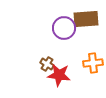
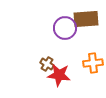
purple circle: moved 1 px right
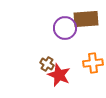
red star: rotated 15 degrees clockwise
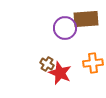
red star: moved 1 px right, 2 px up
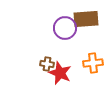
brown cross: rotated 24 degrees counterclockwise
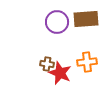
purple circle: moved 8 px left, 6 px up
orange cross: moved 6 px left, 1 px up
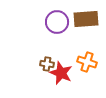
orange cross: rotated 24 degrees clockwise
red star: moved 1 px right
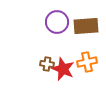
brown rectangle: moved 7 px down
orange cross: rotated 30 degrees counterclockwise
red star: moved 2 px right, 4 px up
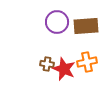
red star: moved 1 px right
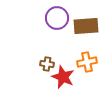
purple circle: moved 4 px up
red star: moved 1 px left, 8 px down
